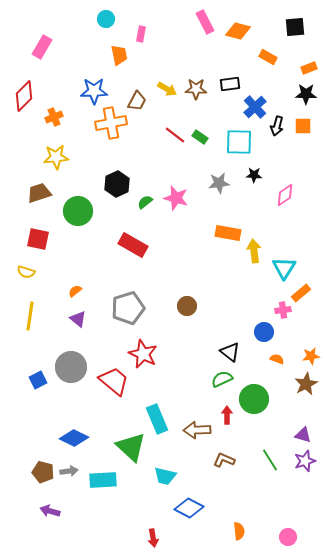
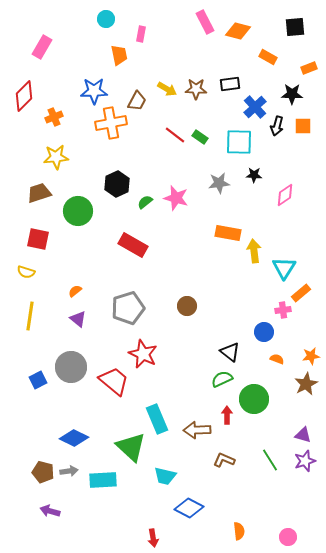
black star at (306, 94): moved 14 px left
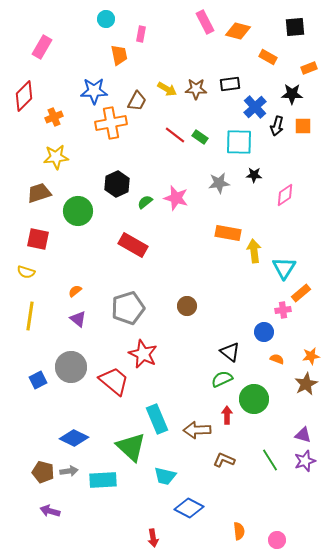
pink circle at (288, 537): moved 11 px left, 3 px down
